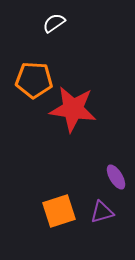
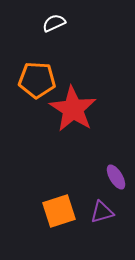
white semicircle: rotated 10 degrees clockwise
orange pentagon: moved 3 px right
red star: rotated 24 degrees clockwise
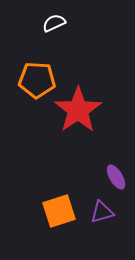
red star: moved 5 px right, 1 px down; rotated 6 degrees clockwise
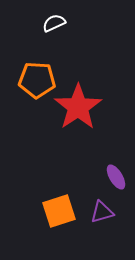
red star: moved 3 px up
